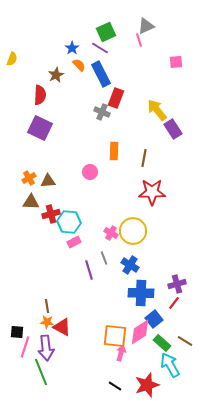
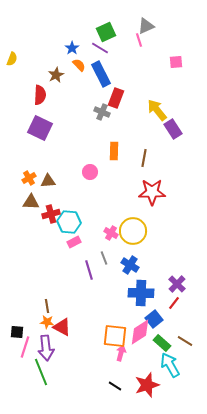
purple cross at (177, 284): rotated 30 degrees counterclockwise
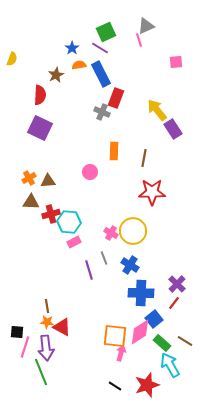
orange semicircle at (79, 65): rotated 56 degrees counterclockwise
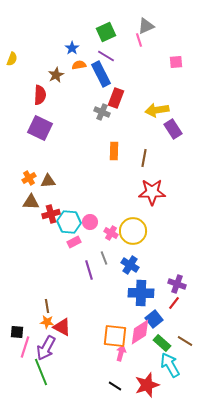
purple line at (100, 48): moved 6 px right, 8 px down
yellow arrow at (157, 110): rotated 60 degrees counterclockwise
pink circle at (90, 172): moved 50 px down
purple cross at (177, 284): rotated 24 degrees counterclockwise
purple arrow at (46, 348): rotated 35 degrees clockwise
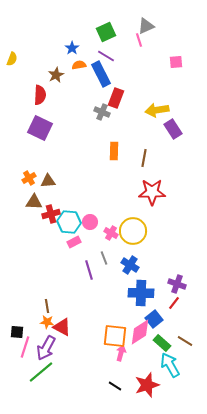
brown triangle at (31, 202): moved 3 px right
green line at (41, 372): rotated 72 degrees clockwise
